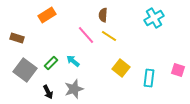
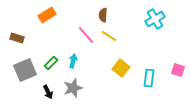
cyan cross: moved 1 px right, 1 px down
cyan arrow: rotated 64 degrees clockwise
gray square: rotated 30 degrees clockwise
gray star: moved 1 px left, 1 px up
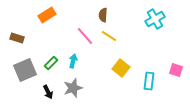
pink line: moved 1 px left, 1 px down
pink square: moved 2 px left
cyan rectangle: moved 3 px down
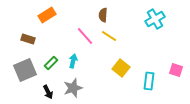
brown rectangle: moved 11 px right, 1 px down
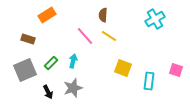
yellow square: moved 2 px right; rotated 18 degrees counterclockwise
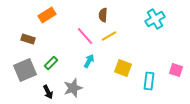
yellow line: rotated 63 degrees counterclockwise
cyan arrow: moved 16 px right; rotated 16 degrees clockwise
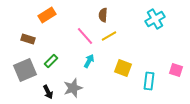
green rectangle: moved 2 px up
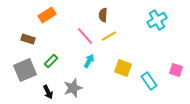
cyan cross: moved 2 px right, 1 px down
cyan rectangle: rotated 42 degrees counterclockwise
